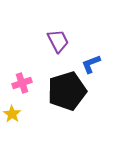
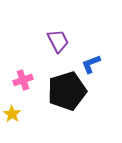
pink cross: moved 1 px right, 3 px up
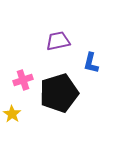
purple trapezoid: rotated 75 degrees counterclockwise
blue L-shape: moved 1 px up; rotated 55 degrees counterclockwise
black pentagon: moved 8 px left, 2 px down
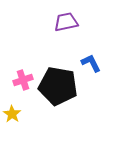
purple trapezoid: moved 8 px right, 19 px up
blue L-shape: rotated 140 degrees clockwise
black pentagon: moved 1 px left, 7 px up; rotated 27 degrees clockwise
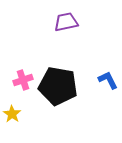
blue L-shape: moved 17 px right, 17 px down
